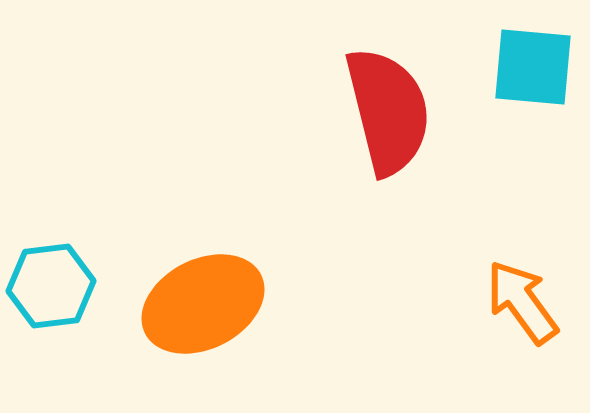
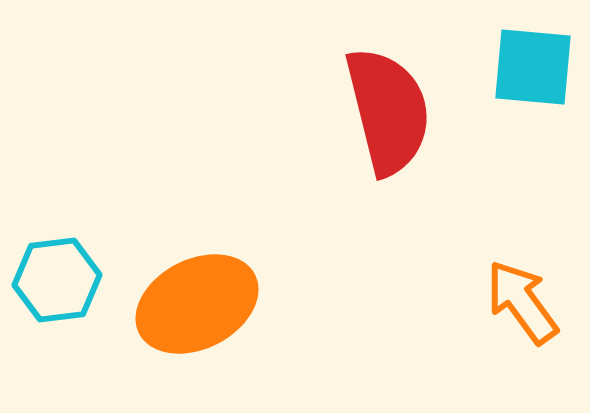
cyan hexagon: moved 6 px right, 6 px up
orange ellipse: moved 6 px left
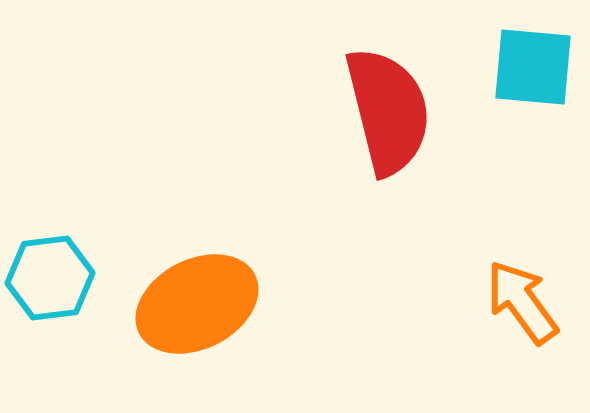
cyan hexagon: moved 7 px left, 2 px up
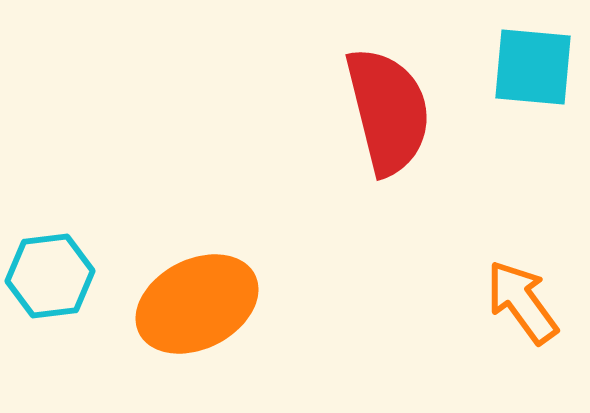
cyan hexagon: moved 2 px up
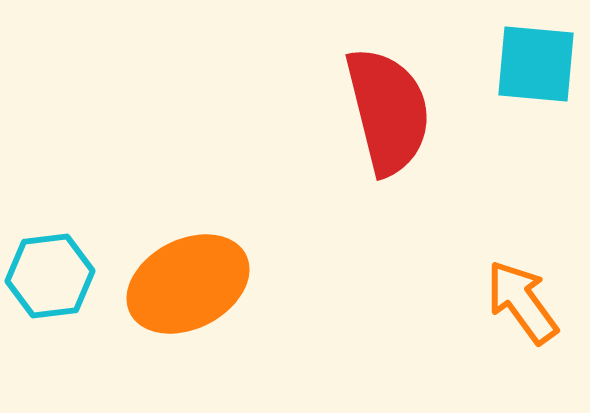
cyan square: moved 3 px right, 3 px up
orange ellipse: moved 9 px left, 20 px up
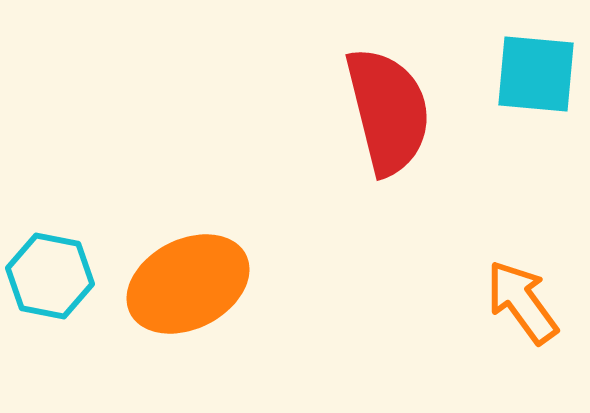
cyan square: moved 10 px down
cyan hexagon: rotated 18 degrees clockwise
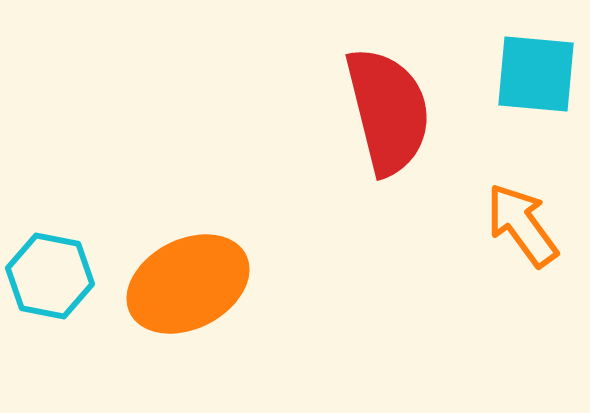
orange arrow: moved 77 px up
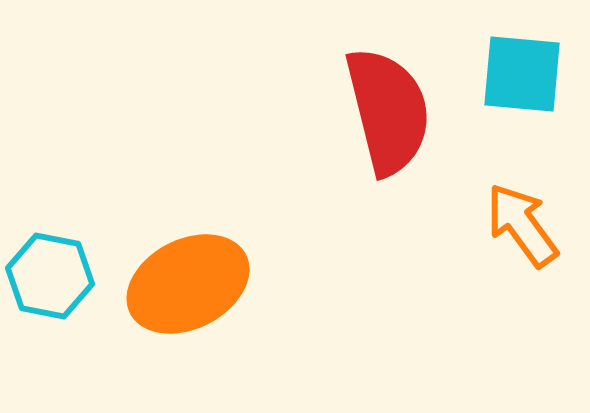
cyan square: moved 14 px left
